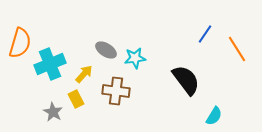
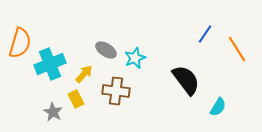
cyan star: rotated 15 degrees counterclockwise
cyan semicircle: moved 4 px right, 9 px up
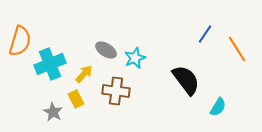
orange semicircle: moved 2 px up
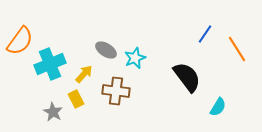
orange semicircle: rotated 20 degrees clockwise
black semicircle: moved 1 px right, 3 px up
